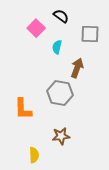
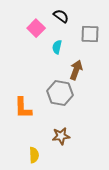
brown arrow: moved 1 px left, 2 px down
orange L-shape: moved 1 px up
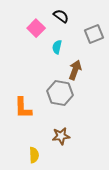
gray square: moved 4 px right; rotated 24 degrees counterclockwise
brown arrow: moved 1 px left
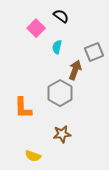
gray square: moved 18 px down
gray hexagon: rotated 20 degrees clockwise
brown star: moved 1 px right, 2 px up
yellow semicircle: moved 1 px left, 1 px down; rotated 112 degrees clockwise
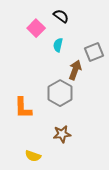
cyan semicircle: moved 1 px right, 2 px up
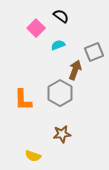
cyan semicircle: rotated 56 degrees clockwise
orange L-shape: moved 8 px up
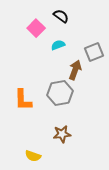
gray hexagon: rotated 20 degrees clockwise
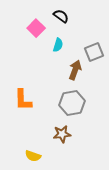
cyan semicircle: rotated 128 degrees clockwise
gray hexagon: moved 12 px right, 10 px down
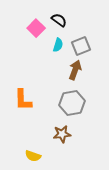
black semicircle: moved 2 px left, 4 px down
gray square: moved 13 px left, 6 px up
